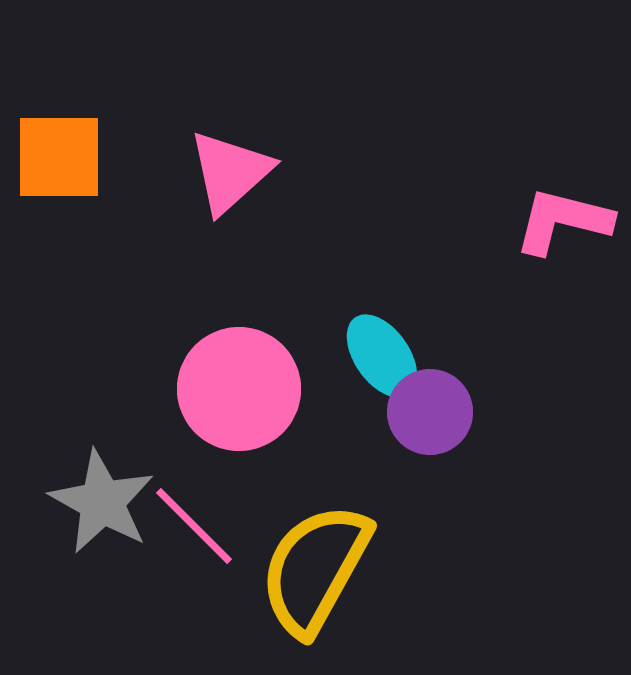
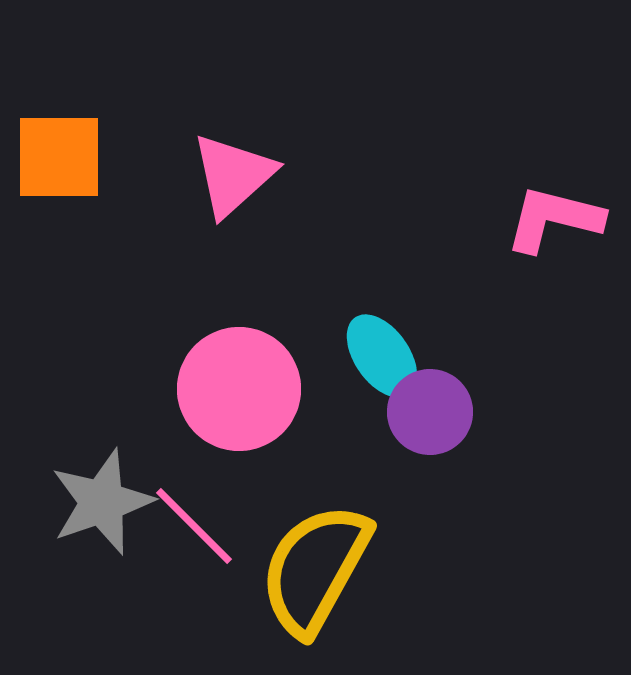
pink triangle: moved 3 px right, 3 px down
pink L-shape: moved 9 px left, 2 px up
gray star: rotated 24 degrees clockwise
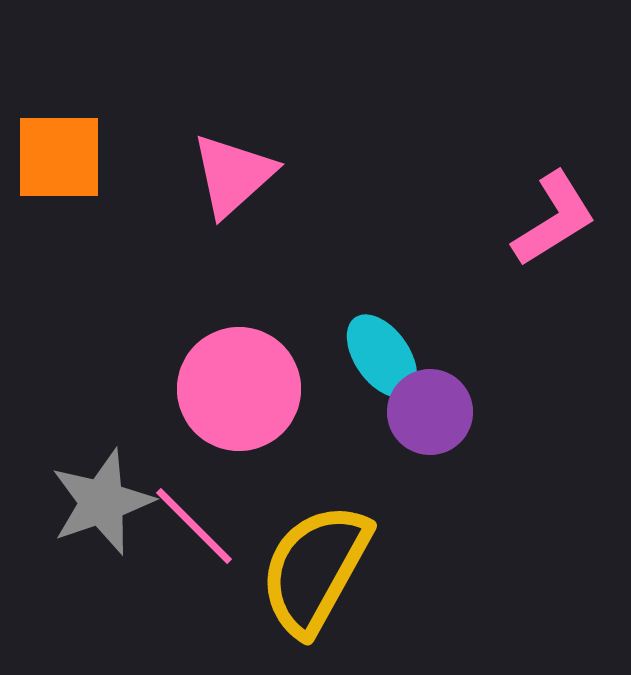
pink L-shape: rotated 134 degrees clockwise
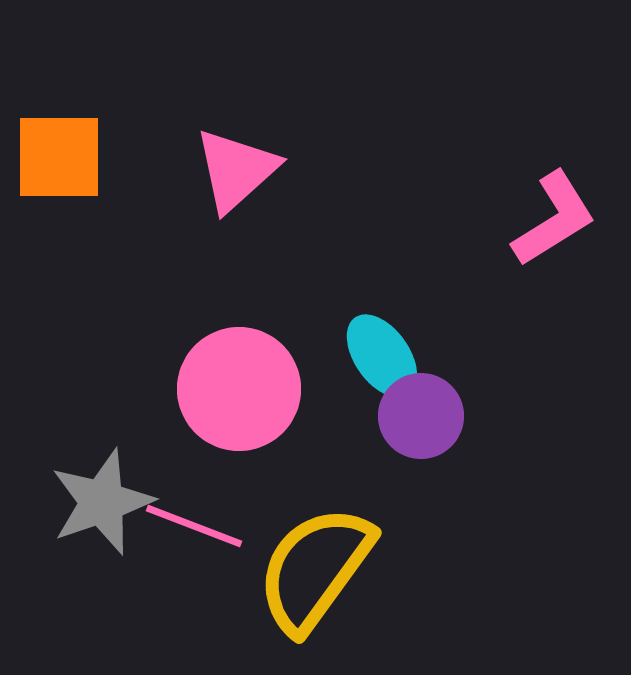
pink triangle: moved 3 px right, 5 px up
purple circle: moved 9 px left, 4 px down
pink line: rotated 24 degrees counterclockwise
yellow semicircle: rotated 7 degrees clockwise
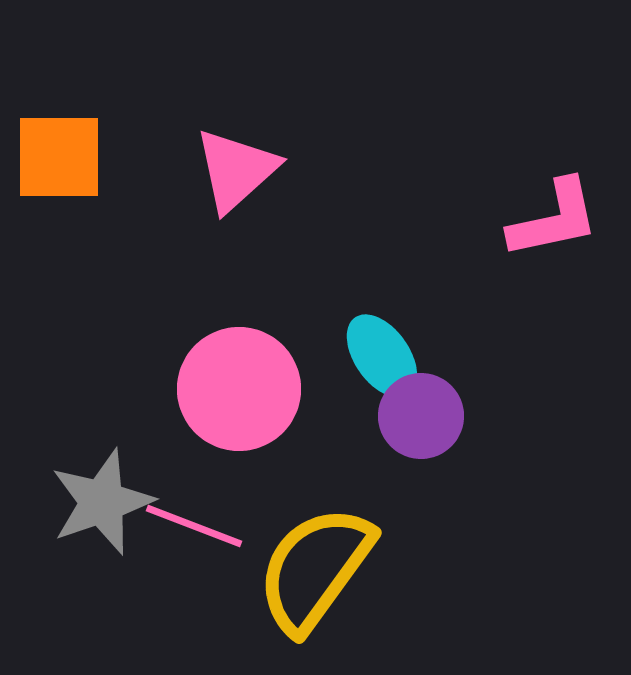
pink L-shape: rotated 20 degrees clockwise
